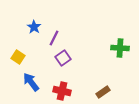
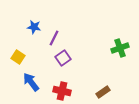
blue star: rotated 24 degrees counterclockwise
green cross: rotated 24 degrees counterclockwise
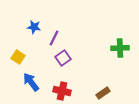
green cross: rotated 18 degrees clockwise
brown rectangle: moved 1 px down
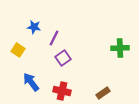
yellow square: moved 7 px up
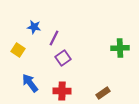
blue arrow: moved 1 px left, 1 px down
red cross: rotated 12 degrees counterclockwise
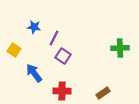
yellow square: moved 4 px left
purple square: moved 2 px up; rotated 21 degrees counterclockwise
blue arrow: moved 4 px right, 10 px up
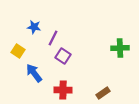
purple line: moved 1 px left
yellow square: moved 4 px right, 1 px down
red cross: moved 1 px right, 1 px up
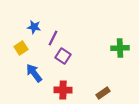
yellow square: moved 3 px right, 3 px up; rotated 24 degrees clockwise
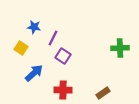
yellow square: rotated 24 degrees counterclockwise
blue arrow: rotated 84 degrees clockwise
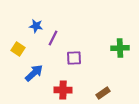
blue star: moved 2 px right, 1 px up
yellow square: moved 3 px left, 1 px down
purple square: moved 11 px right, 2 px down; rotated 35 degrees counterclockwise
